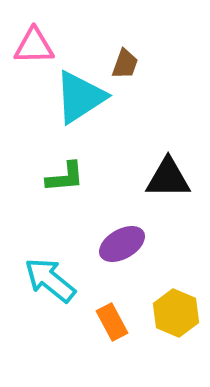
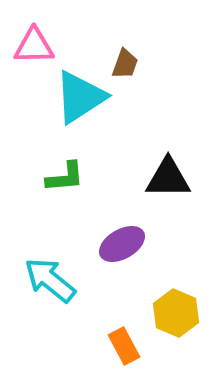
orange rectangle: moved 12 px right, 24 px down
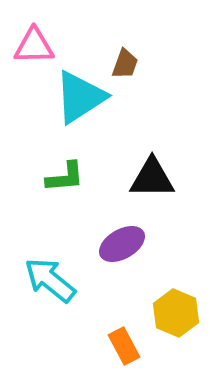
black triangle: moved 16 px left
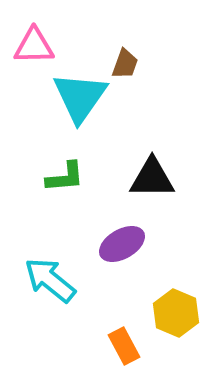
cyan triangle: rotated 22 degrees counterclockwise
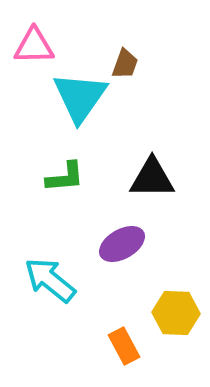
yellow hexagon: rotated 21 degrees counterclockwise
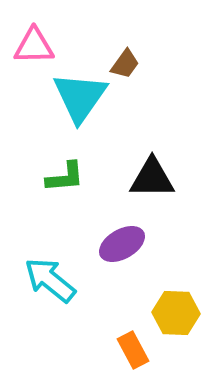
brown trapezoid: rotated 16 degrees clockwise
orange rectangle: moved 9 px right, 4 px down
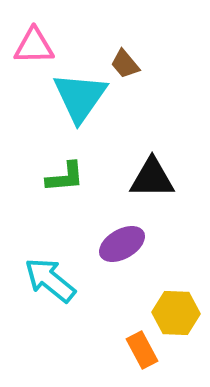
brown trapezoid: rotated 104 degrees clockwise
orange rectangle: moved 9 px right
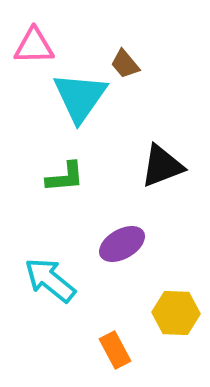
black triangle: moved 10 px right, 12 px up; rotated 21 degrees counterclockwise
orange rectangle: moved 27 px left
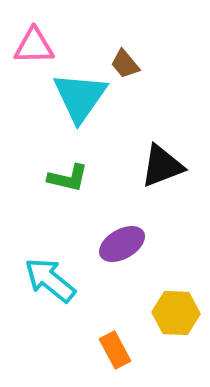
green L-shape: moved 3 px right, 1 px down; rotated 18 degrees clockwise
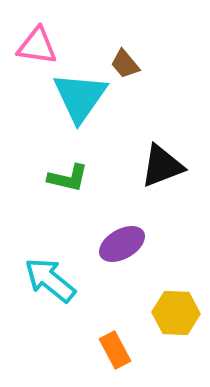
pink triangle: moved 3 px right; rotated 9 degrees clockwise
